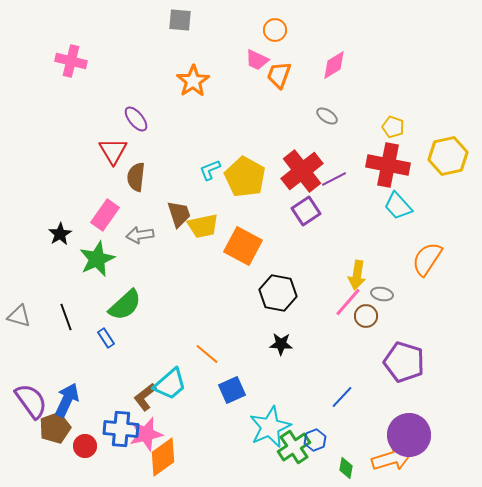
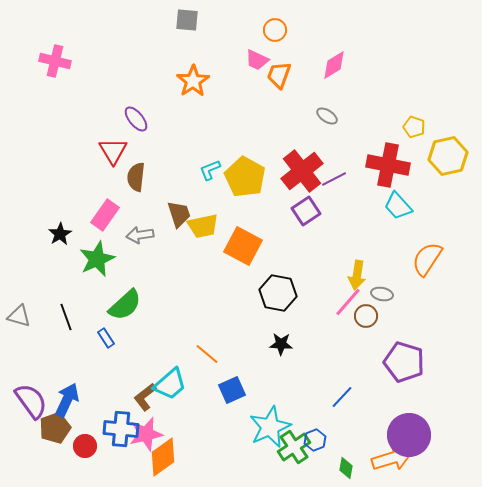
gray square at (180, 20): moved 7 px right
pink cross at (71, 61): moved 16 px left
yellow pentagon at (393, 127): moved 21 px right
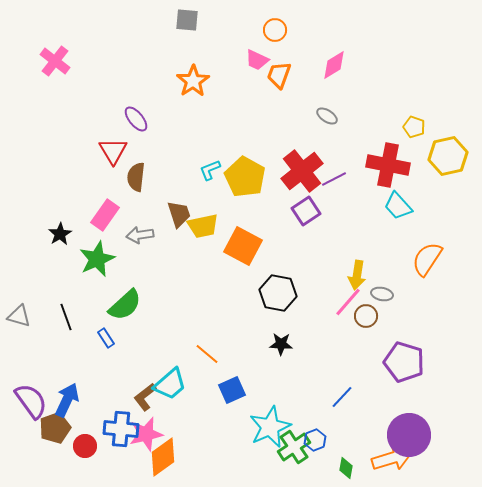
pink cross at (55, 61): rotated 24 degrees clockwise
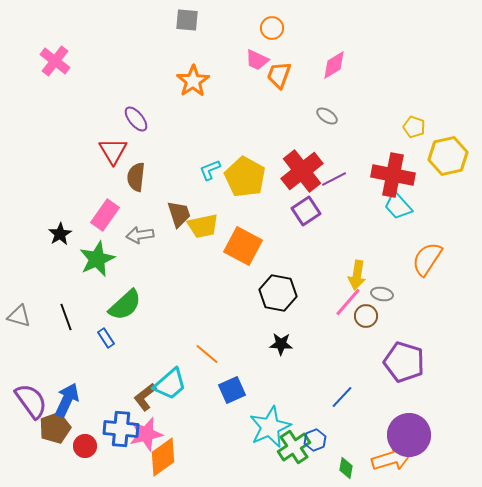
orange circle at (275, 30): moved 3 px left, 2 px up
red cross at (388, 165): moved 5 px right, 10 px down
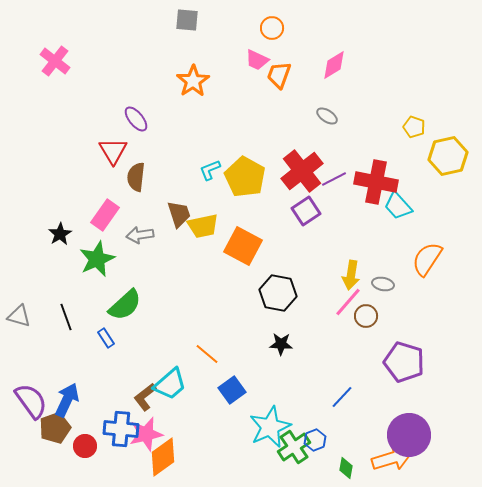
red cross at (393, 175): moved 17 px left, 7 px down
yellow arrow at (357, 275): moved 6 px left
gray ellipse at (382, 294): moved 1 px right, 10 px up
blue square at (232, 390): rotated 12 degrees counterclockwise
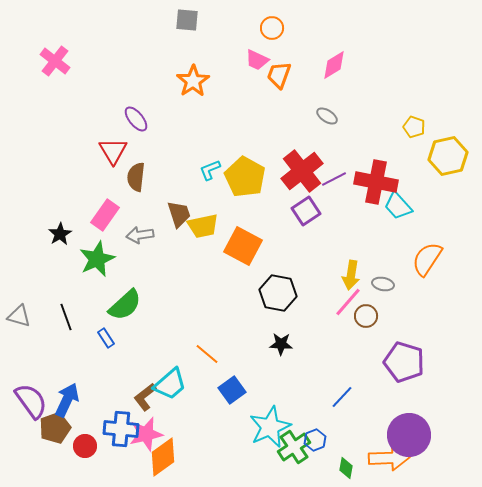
orange arrow at (392, 458): moved 3 px left; rotated 15 degrees clockwise
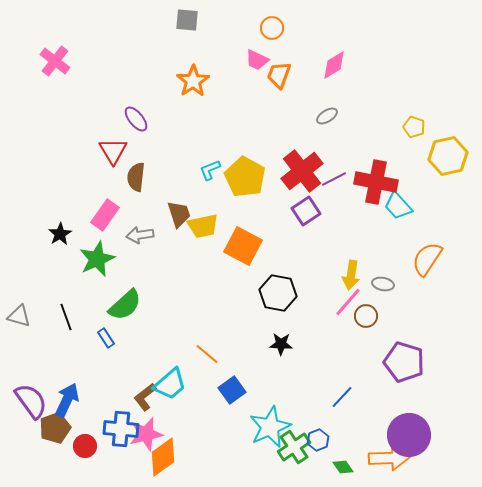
gray ellipse at (327, 116): rotated 65 degrees counterclockwise
blue hexagon at (315, 440): moved 3 px right
green diamond at (346, 468): moved 3 px left, 1 px up; rotated 45 degrees counterclockwise
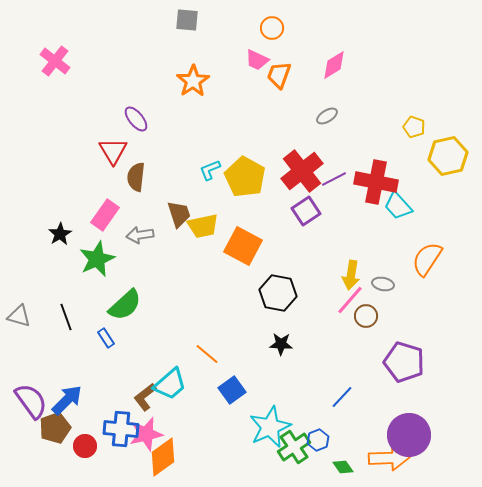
pink line at (348, 302): moved 2 px right, 2 px up
blue arrow at (67, 400): rotated 20 degrees clockwise
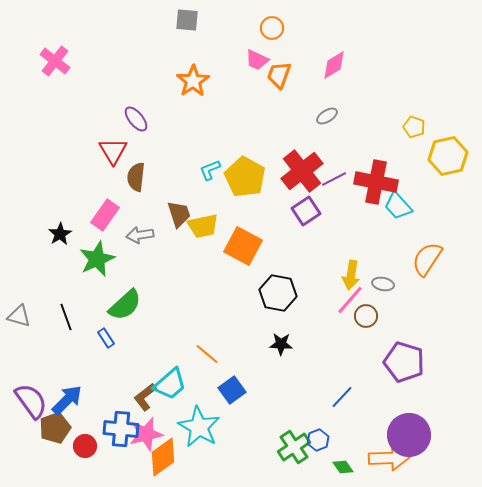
cyan star at (270, 427): moved 71 px left; rotated 18 degrees counterclockwise
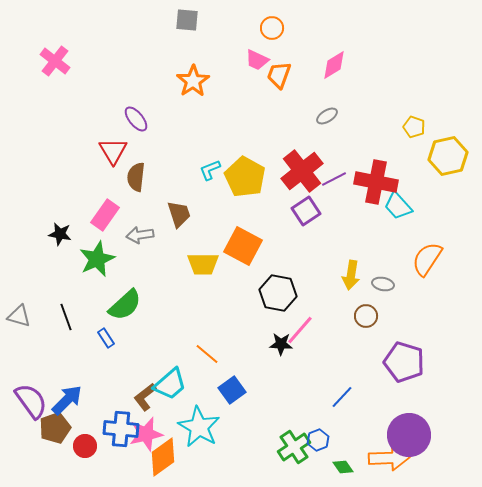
yellow trapezoid at (203, 226): moved 38 px down; rotated 12 degrees clockwise
black star at (60, 234): rotated 30 degrees counterclockwise
pink line at (350, 300): moved 50 px left, 30 px down
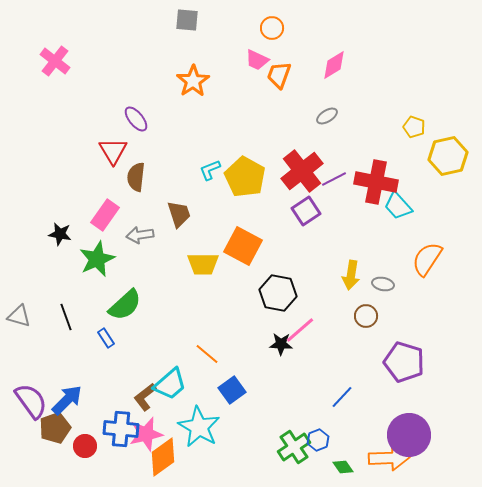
pink line at (300, 330): rotated 8 degrees clockwise
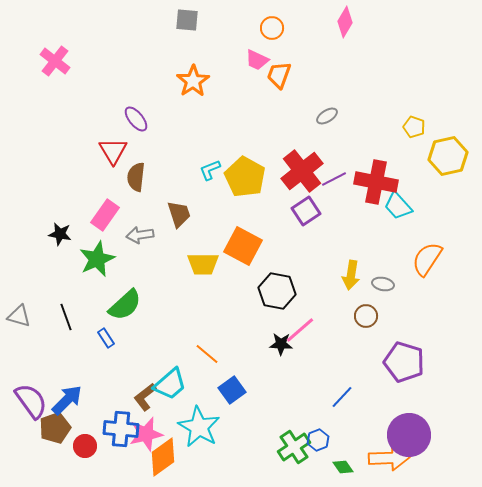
pink diamond at (334, 65): moved 11 px right, 43 px up; rotated 28 degrees counterclockwise
black hexagon at (278, 293): moved 1 px left, 2 px up
